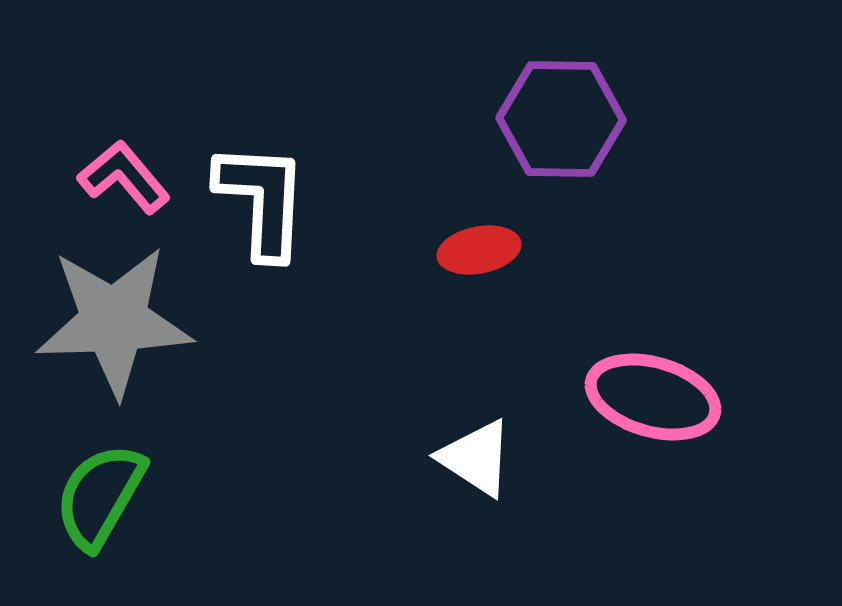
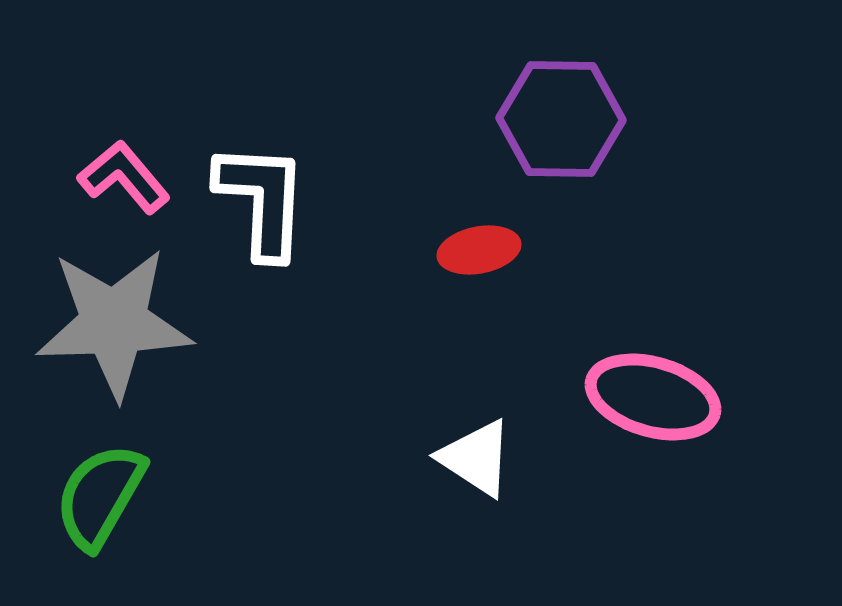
gray star: moved 2 px down
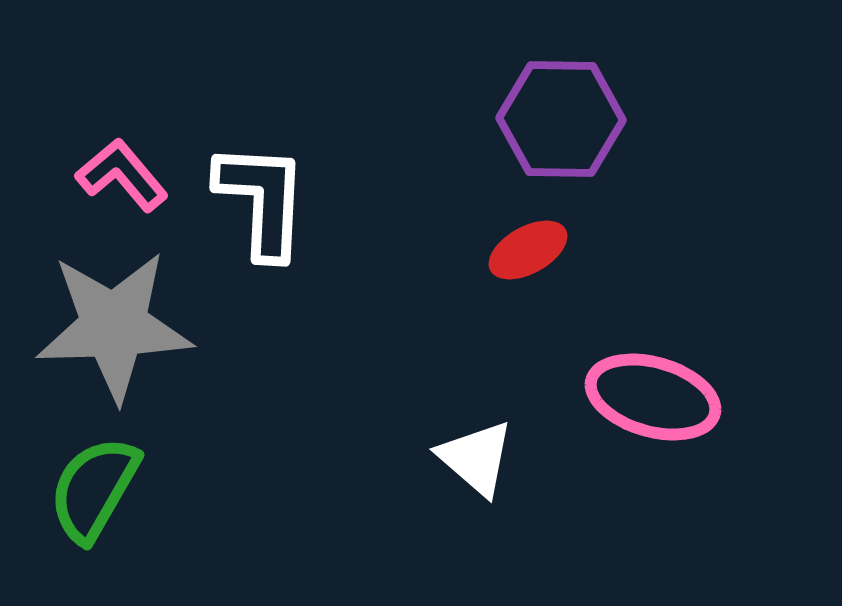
pink L-shape: moved 2 px left, 2 px up
red ellipse: moved 49 px right; rotated 18 degrees counterclockwise
gray star: moved 3 px down
white triangle: rotated 8 degrees clockwise
green semicircle: moved 6 px left, 7 px up
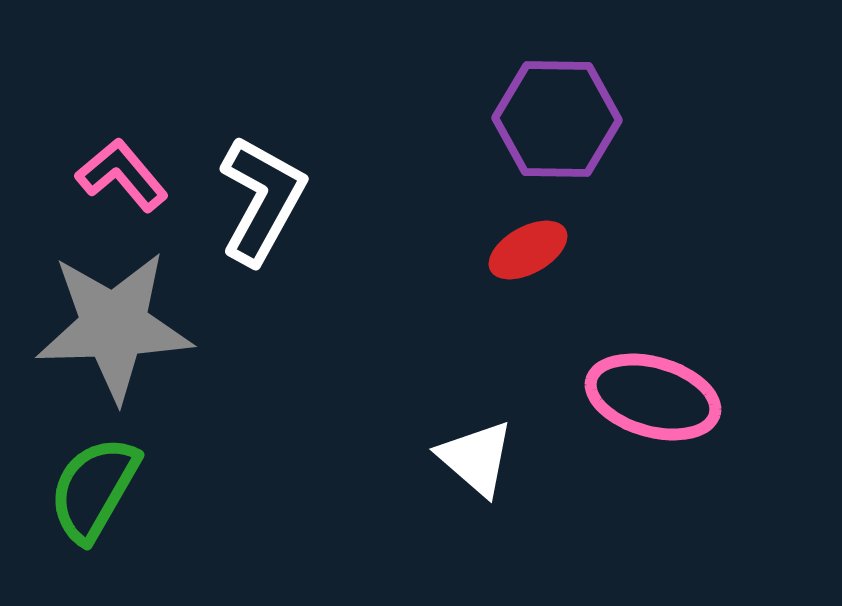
purple hexagon: moved 4 px left
white L-shape: rotated 26 degrees clockwise
